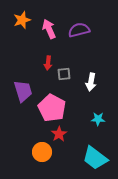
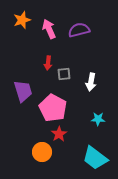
pink pentagon: moved 1 px right
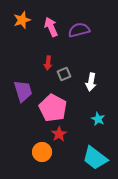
pink arrow: moved 2 px right, 2 px up
gray square: rotated 16 degrees counterclockwise
cyan star: rotated 24 degrees clockwise
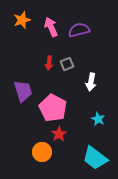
red arrow: moved 1 px right
gray square: moved 3 px right, 10 px up
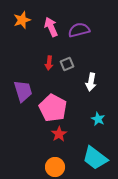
orange circle: moved 13 px right, 15 px down
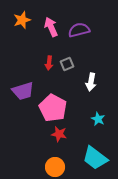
purple trapezoid: rotated 90 degrees clockwise
red star: rotated 28 degrees counterclockwise
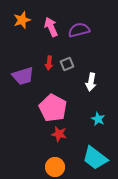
purple trapezoid: moved 15 px up
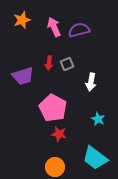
pink arrow: moved 3 px right
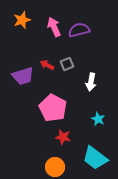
red arrow: moved 2 px left, 2 px down; rotated 112 degrees clockwise
red star: moved 4 px right, 3 px down
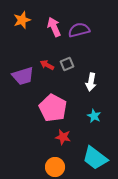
cyan star: moved 4 px left, 3 px up
